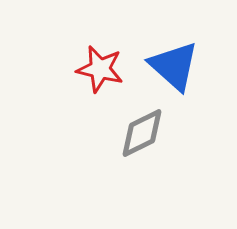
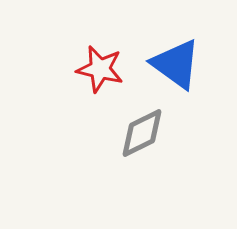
blue triangle: moved 2 px right, 2 px up; rotated 6 degrees counterclockwise
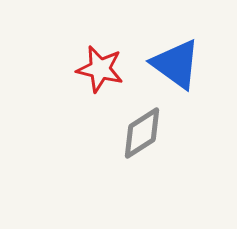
gray diamond: rotated 6 degrees counterclockwise
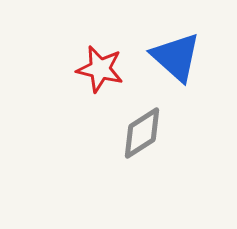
blue triangle: moved 7 px up; rotated 6 degrees clockwise
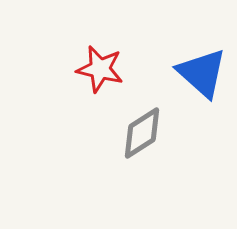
blue triangle: moved 26 px right, 16 px down
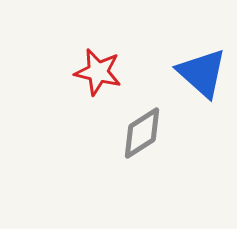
red star: moved 2 px left, 3 px down
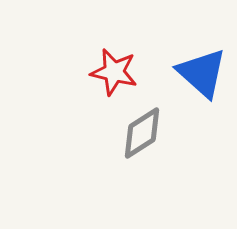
red star: moved 16 px right
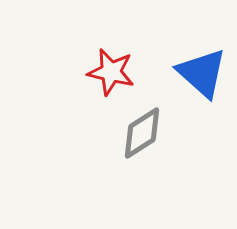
red star: moved 3 px left
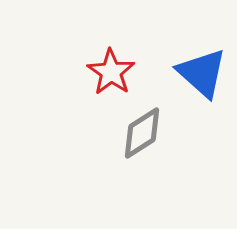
red star: rotated 21 degrees clockwise
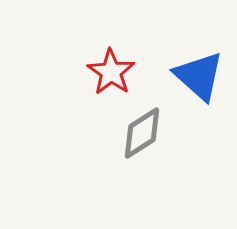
blue triangle: moved 3 px left, 3 px down
